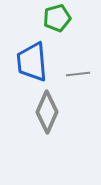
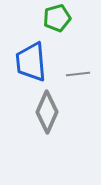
blue trapezoid: moved 1 px left
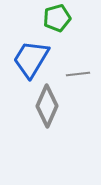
blue trapezoid: moved 3 px up; rotated 36 degrees clockwise
gray diamond: moved 6 px up
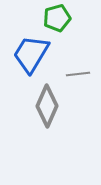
blue trapezoid: moved 5 px up
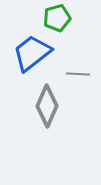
blue trapezoid: moved 1 px right, 1 px up; rotated 21 degrees clockwise
gray line: rotated 10 degrees clockwise
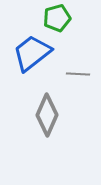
gray diamond: moved 9 px down
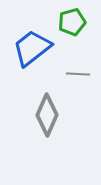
green pentagon: moved 15 px right, 4 px down
blue trapezoid: moved 5 px up
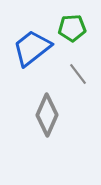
green pentagon: moved 6 px down; rotated 12 degrees clockwise
gray line: rotated 50 degrees clockwise
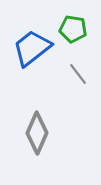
green pentagon: moved 1 px right, 1 px down; rotated 12 degrees clockwise
gray diamond: moved 10 px left, 18 px down
